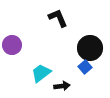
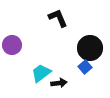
black arrow: moved 3 px left, 3 px up
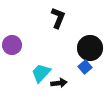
black L-shape: rotated 45 degrees clockwise
cyan trapezoid: rotated 10 degrees counterclockwise
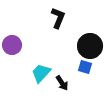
black circle: moved 2 px up
blue square: rotated 32 degrees counterclockwise
black arrow: moved 3 px right; rotated 63 degrees clockwise
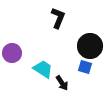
purple circle: moved 8 px down
cyan trapezoid: moved 2 px right, 4 px up; rotated 80 degrees clockwise
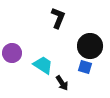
cyan trapezoid: moved 4 px up
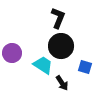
black circle: moved 29 px left
